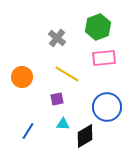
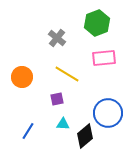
green hexagon: moved 1 px left, 4 px up
blue circle: moved 1 px right, 6 px down
black diamond: rotated 10 degrees counterclockwise
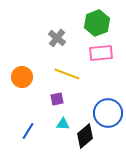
pink rectangle: moved 3 px left, 5 px up
yellow line: rotated 10 degrees counterclockwise
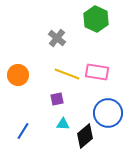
green hexagon: moved 1 px left, 4 px up; rotated 15 degrees counterclockwise
pink rectangle: moved 4 px left, 19 px down; rotated 15 degrees clockwise
orange circle: moved 4 px left, 2 px up
blue line: moved 5 px left
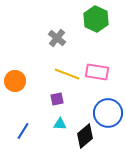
orange circle: moved 3 px left, 6 px down
cyan triangle: moved 3 px left
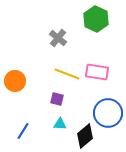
gray cross: moved 1 px right
purple square: rotated 24 degrees clockwise
